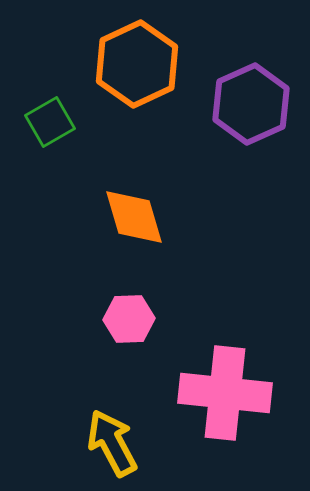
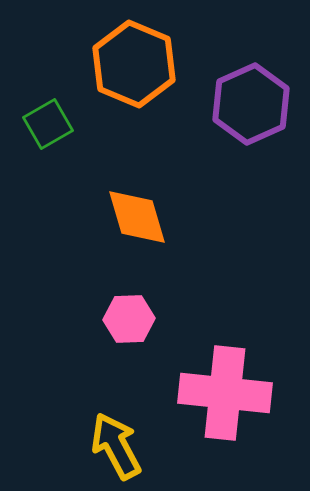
orange hexagon: moved 3 px left; rotated 12 degrees counterclockwise
green square: moved 2 px left, 2 px down
orange diamond: moved 3 px right
yellow arrow: moved 4 px right, 3 px down
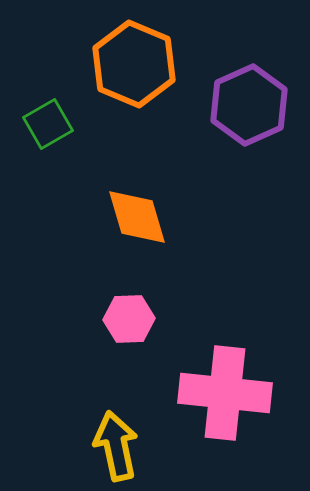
purple hexagon: moved 2 px left, 1 px down
yellow arrow: rotated 16 degrees clockwise
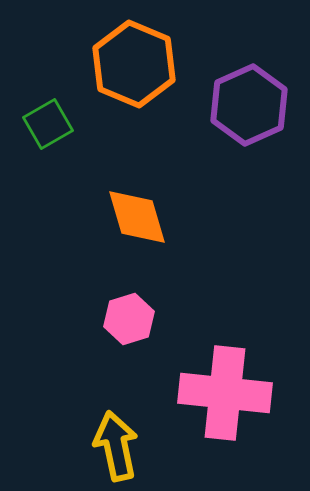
pink hexagon: rotated 15 degrees counterclockwise
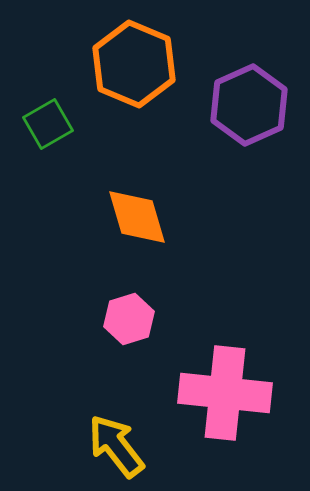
yellow arrow: rotated 26 degrees counterclockwise
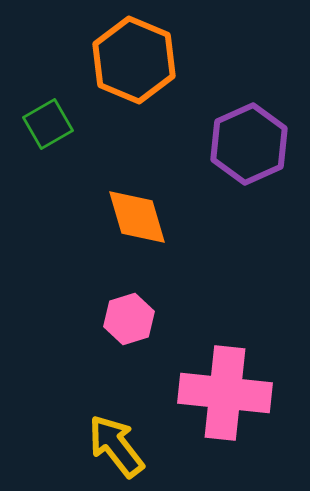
orange hexagon: moved 4 px up
purple hexagon: moved 39 px down
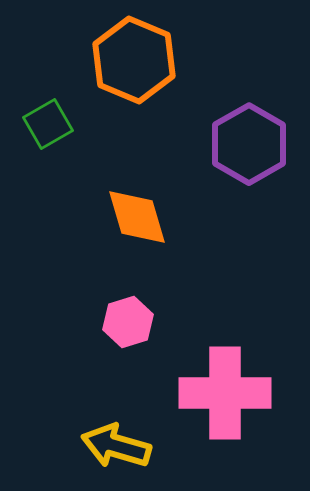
purple hexagon: rotated 6 degrees counterclockwise
pink hexagon: moved 1 px left, 3 px down
pink cross: rotated 6 degrees counterclockwise
yellow arrow: rotated 36 degrees counterclockwise
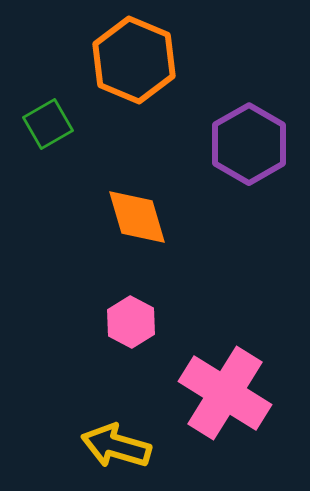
pink hexagon: moved 3 px right; rotated 15 degrees counterclockwise
pink cross: rotated 32 degrees clockwise
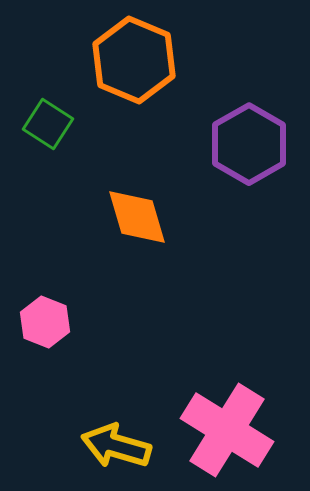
green square: rotated 27 degrees counterclockwise
pink hexagon: moved 86 px left; rotated 6 degrees counterclockwise
pink cross: moved 2 px right, 37 px down
